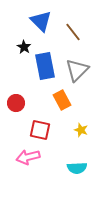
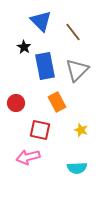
orange rectangle: moved 5 px left, 2 px down
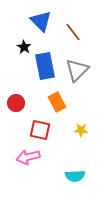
yellow star: rotated 16 degrees counterclockwise
cyan semicircle: moved 2 px left, 8 px down
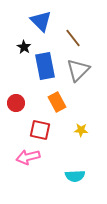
brown line: moved 6 px down
gray triangle: moved 1 px right
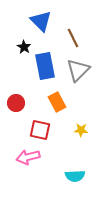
brown line: rotated 12 degrees clockwise
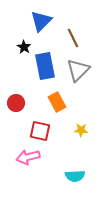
blue triangle: rotated 30 degrees clockwise
red square: moved 1 px down
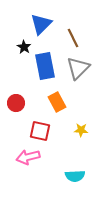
blue triangle: moved 3 px down
gray triangle: moved 2 px up
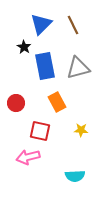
brown line: moved 13 px up
gray triangle: rotated 30 degrees clockwise
